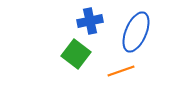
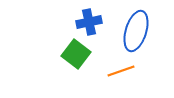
blue cross: moved 1 px left, 1 px down
blue ellipse: moved 1 px up; rotated 6 degrees counterclockwise
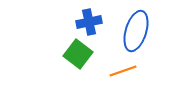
green square: moved 2 px right
orange line: moved 2 px right
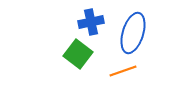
blue cross: moved 2 px right
blue ellipse: moved 3 px left, 2 px down
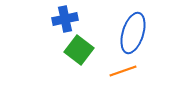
blue cross: moved 26 px left, 3 px up
green square: moved 1 px right, 4 px up
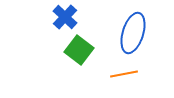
blue cross: moved 2 px up; rotated 35 degrees counterclockwise
orange line: moved 1 px right, 3 px down; rotated 8 degrees clockwise
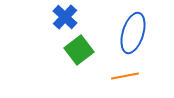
green square: rotated 16 degrees clockwise
orange line: moved 1 px right, 2 px down
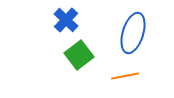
blue cross: moved 1 px right, 3 px down
green square: moved 5 px down
